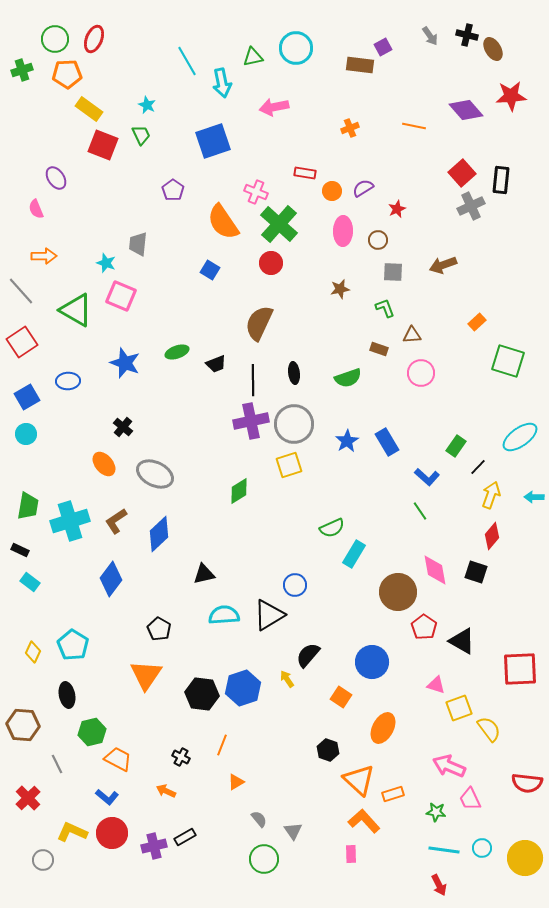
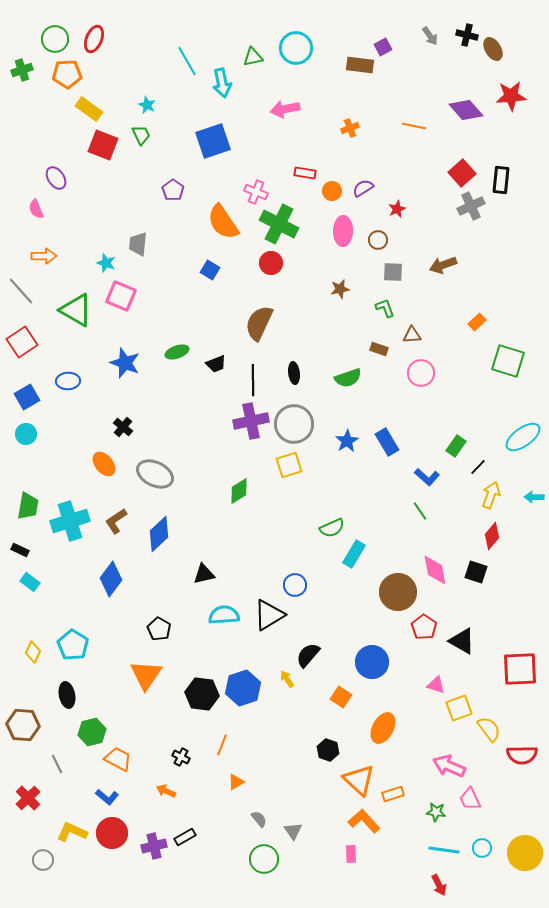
pink arrow at (274, 107): moved 11 px right, 2 px down
green cross at (279, 224): rotated 15 degrees counterclockwise
cyan ellipse at (520, 437): moved 3 px right
red semicircle at (527, 783): moved 5 px left, 28 px up; rotated 8 degrees counterclockwise
yellow circle at (525, 858): moved 5 px up
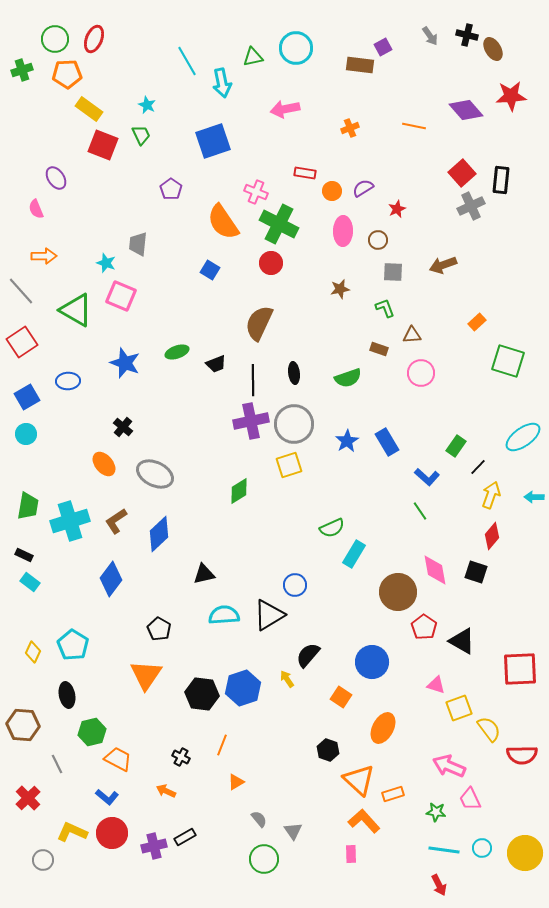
purple pentagon at (173, 190): moved 2 px left, 1 px up
black rectangle at (20, 550): moved 4 px right, 5 px down
